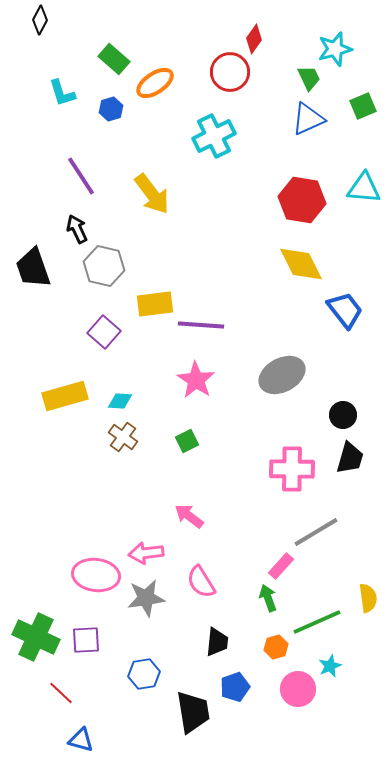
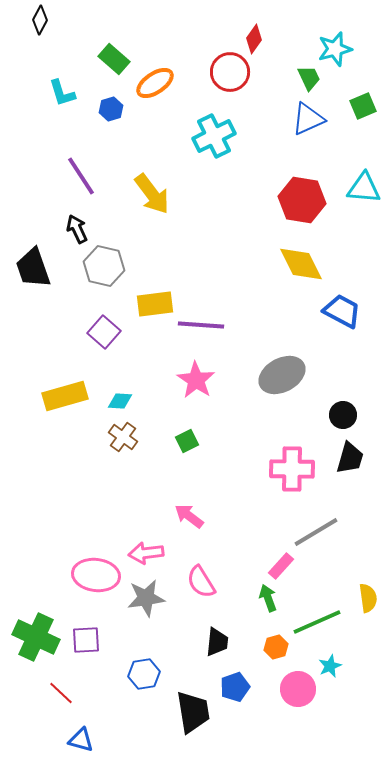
blue trapezoid at (345, 310): moved 3 px left, 1 px down; rotated 24 degrees counterclockwise
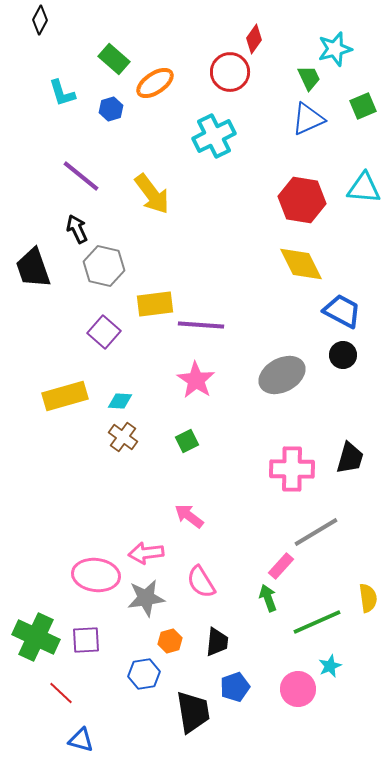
purple line at (81, 176): rotated 18 degrees counterclockwise
black circle at (343, 415): moved 60 px up
orange hexagon at (276, 647): moved 106 px left, 6 px up
